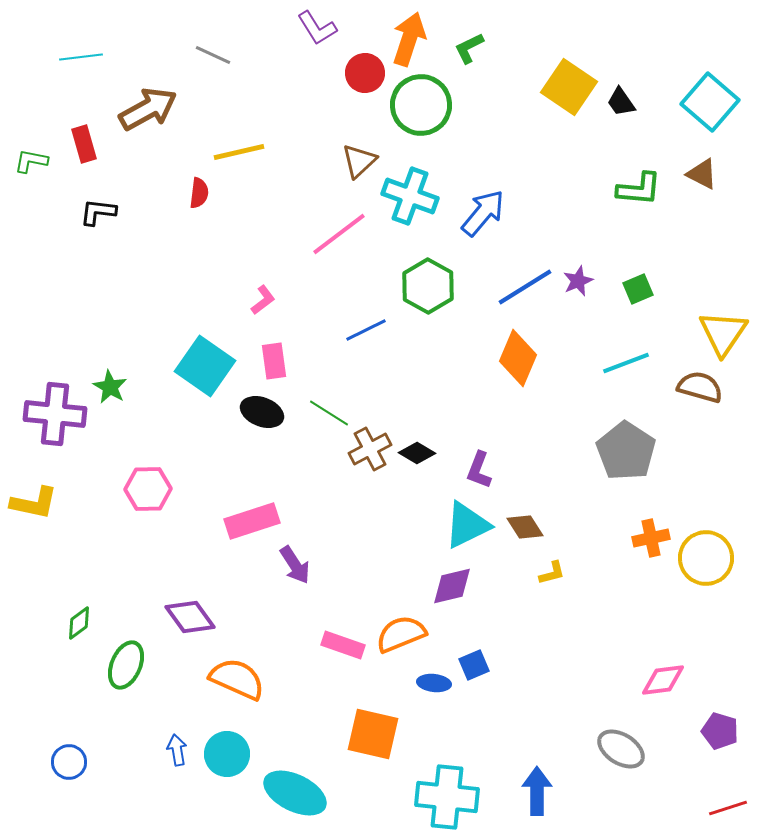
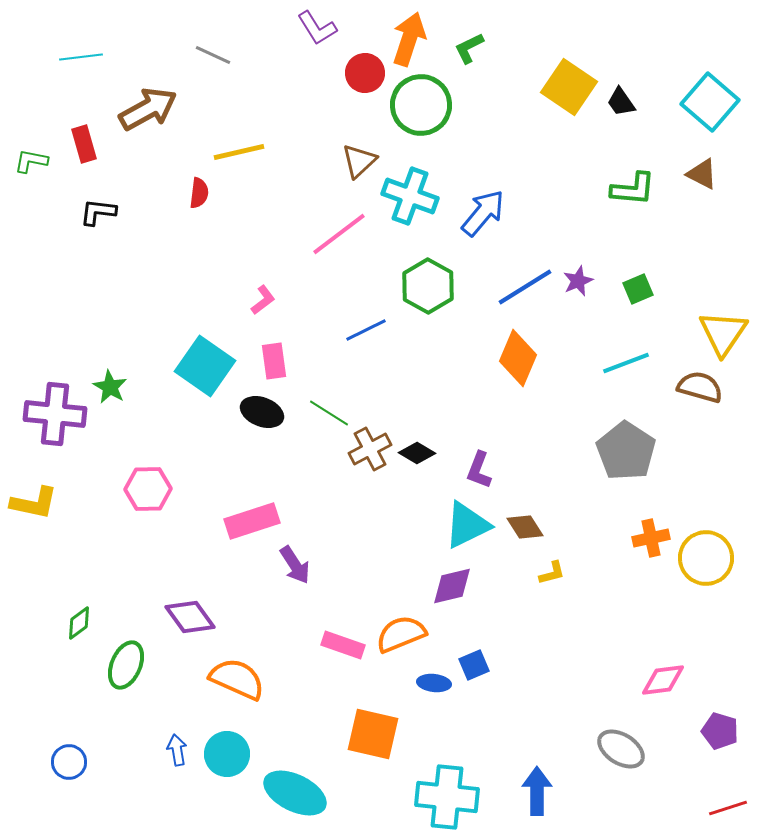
green L-shape at (639, 189): moved 6 px left
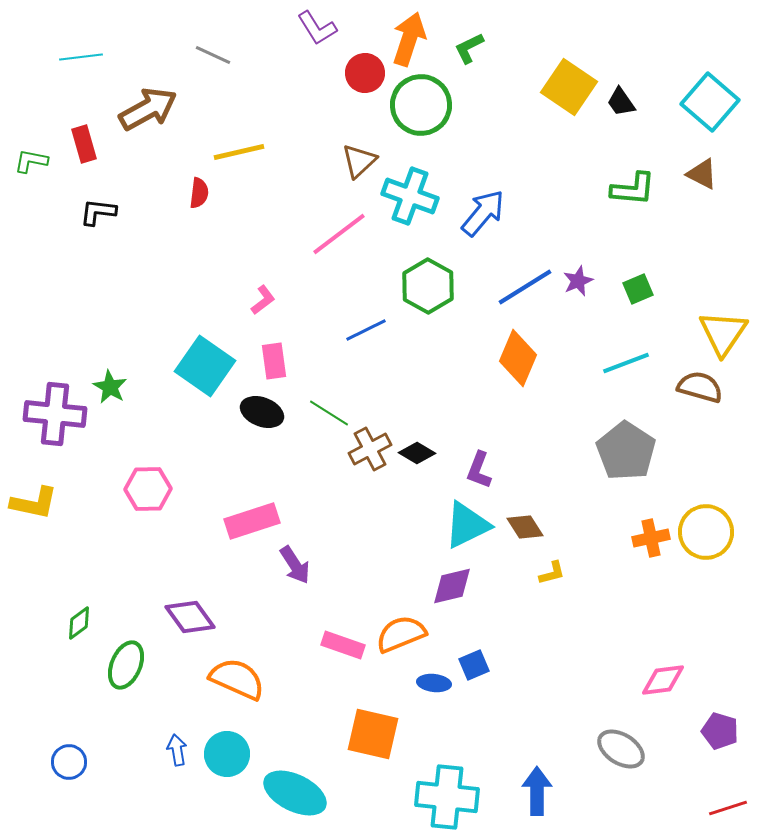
yellow circle at (706, 558): moved 26 px up
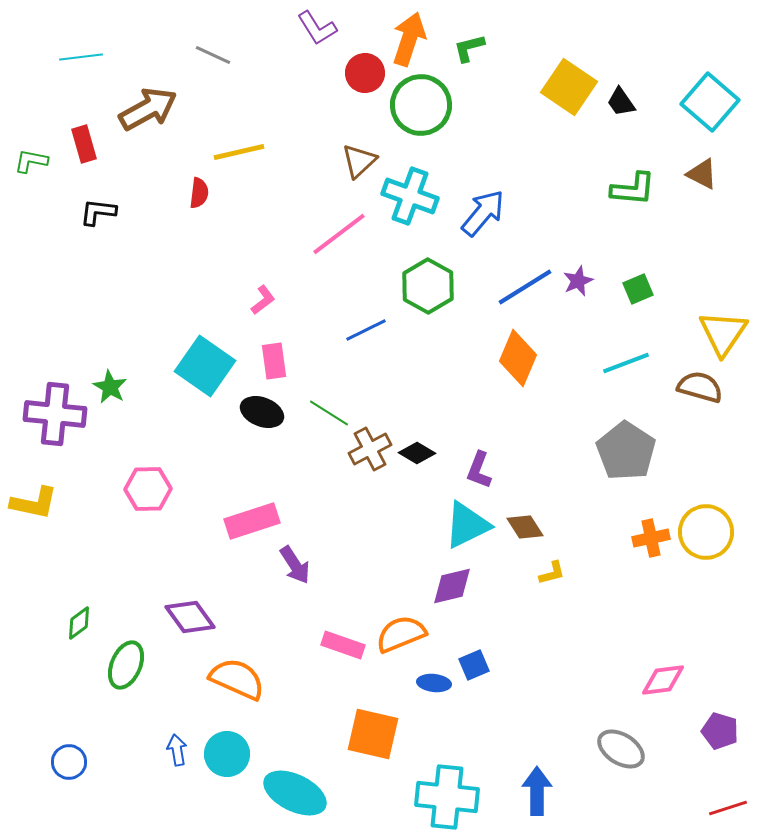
green L-shape at (469, 48): rotated 12 degrees clockwise
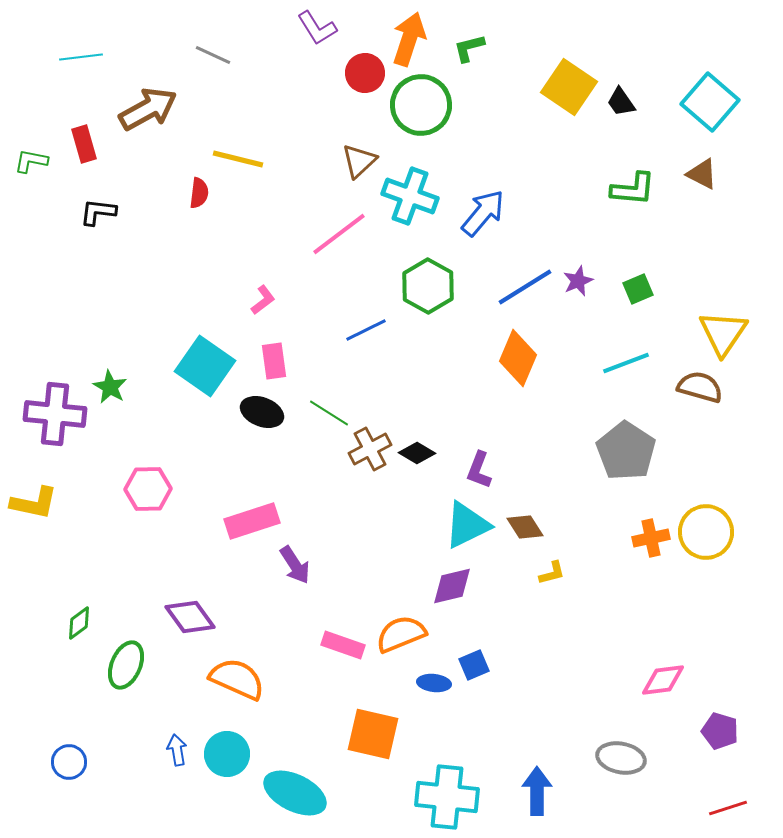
yellow line at (239, 152): moved 1 px left, 7 px down; rotated 27 degrees clockwise
gray ellipse at (621, 749): moved 9 px down; rotated 21 degrees counterclockwise
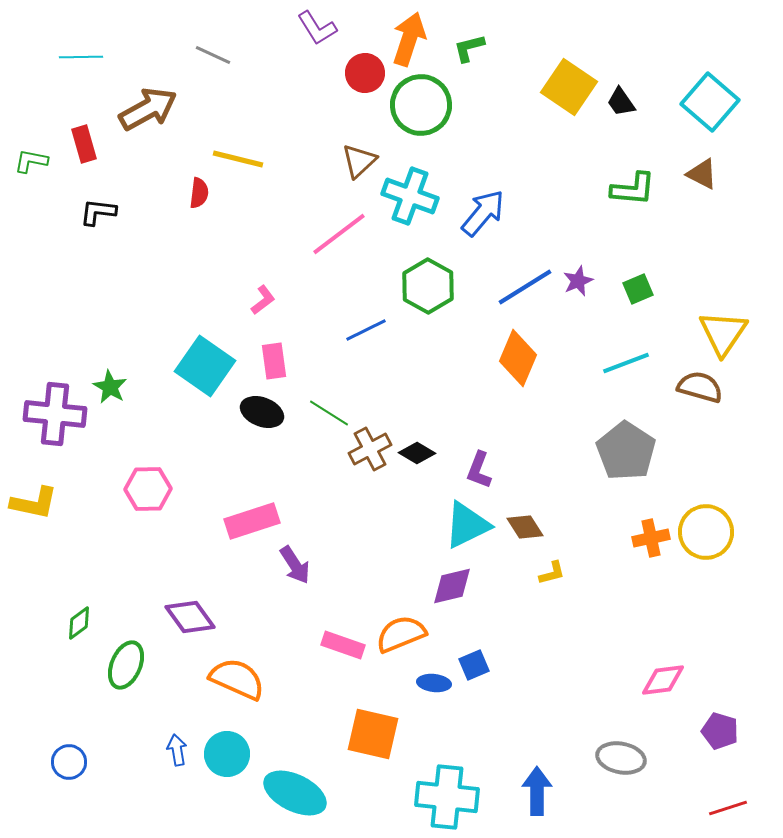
cyan line at (81, 57): rotated 6 degrees clockwise
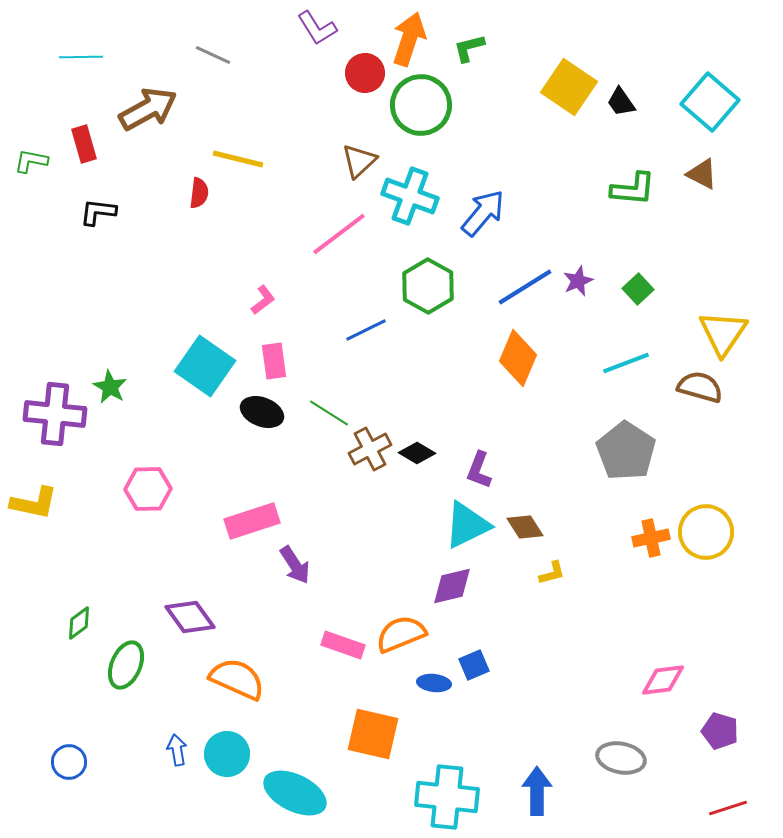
green square at (638, 289): rotated 20 degrees counterclockwise
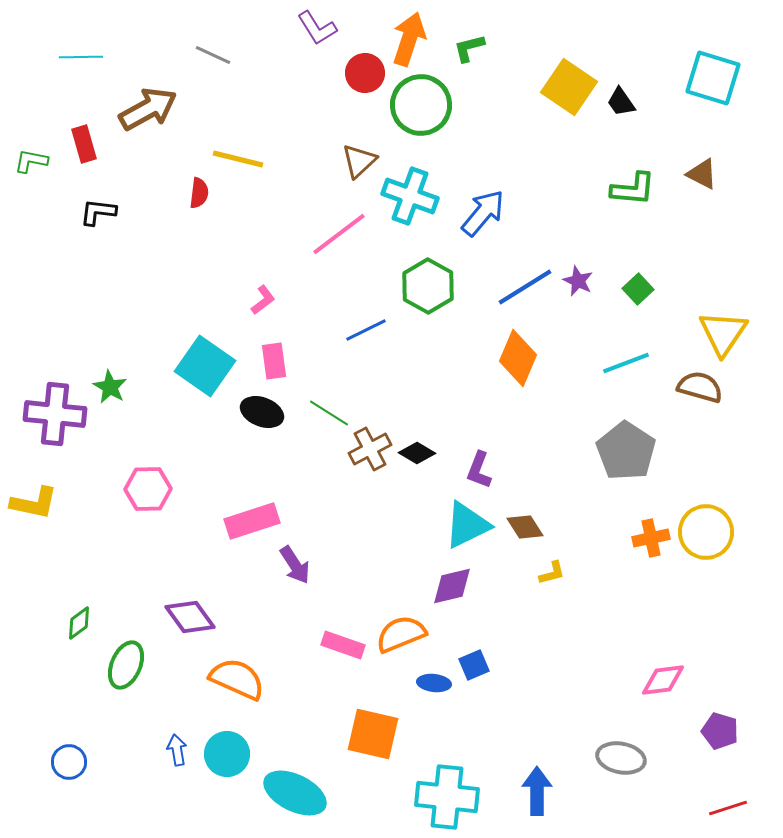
cyan square at (710, 102): moved 3 px right, 24 px up; rotated 24 degrees counterclockwise
purple star at (578, 281): rotated 24 degrees counterclockwise
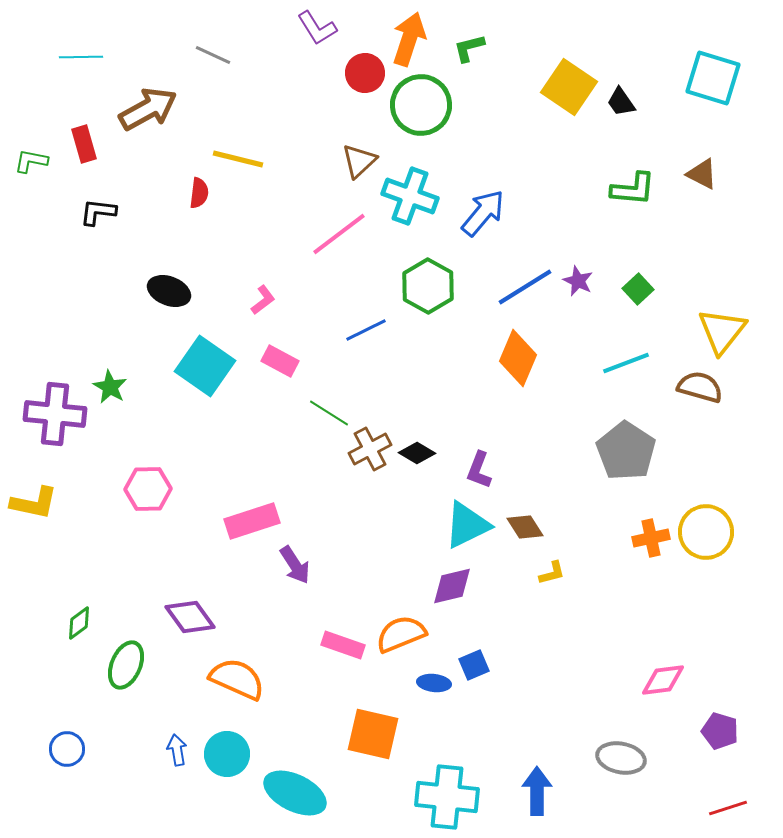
yellow triangle at (723, 333): moved 1 px left, 2 px up; rotated 4 degrees clockwise
pink rectangle at (274, 361): moved 6 px right; rotated 54 degrees counterclockwise
black ellipse at (262, 412): moved 93 px left, 121 px up
blue circle at (69, 762): moved 2 px left, 13 px up
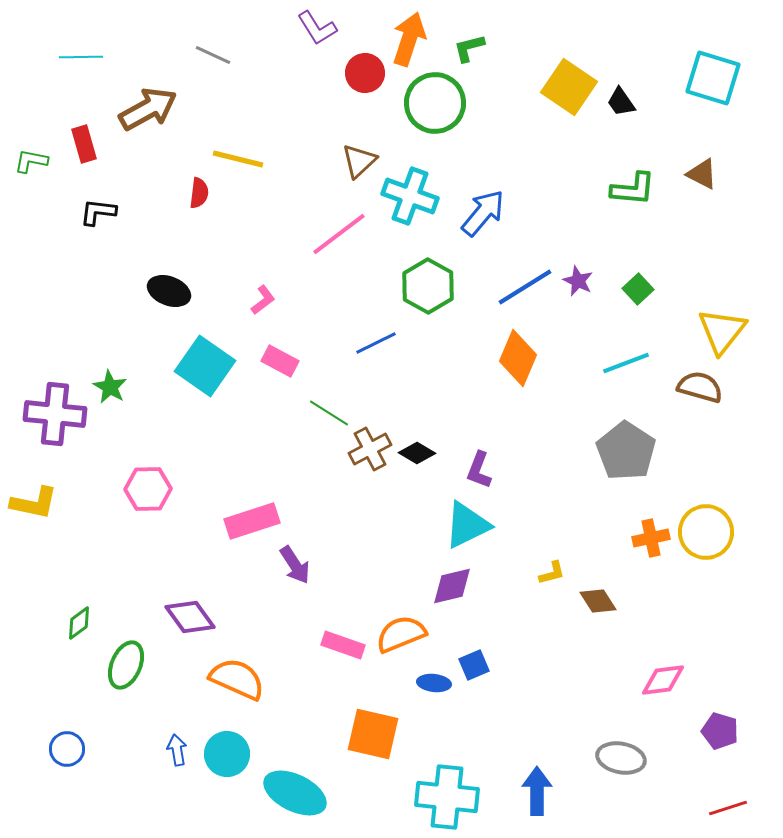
green circle at (421, 105): moved 14 px right, 2 px up
blue line at (366, 330): moved 10 px right, 13 px down
brown diamond at (525, 527): moved 73 px right, 74 px down
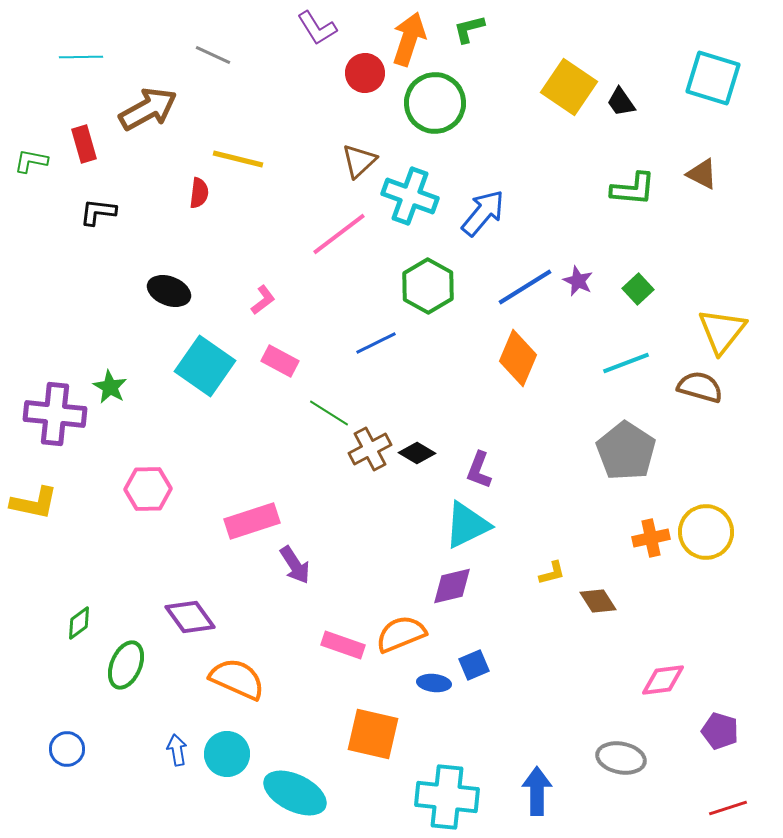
green L-shape at (469, 48): moved 19 px up
